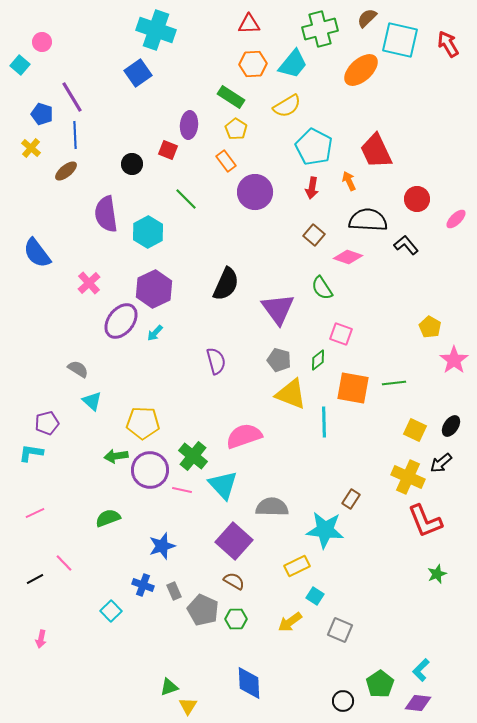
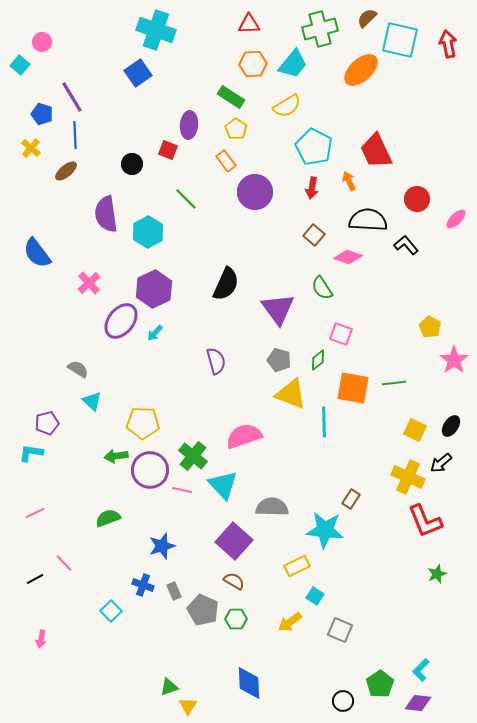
red arrow at (448, 44): rotated 20 degrees clockwise
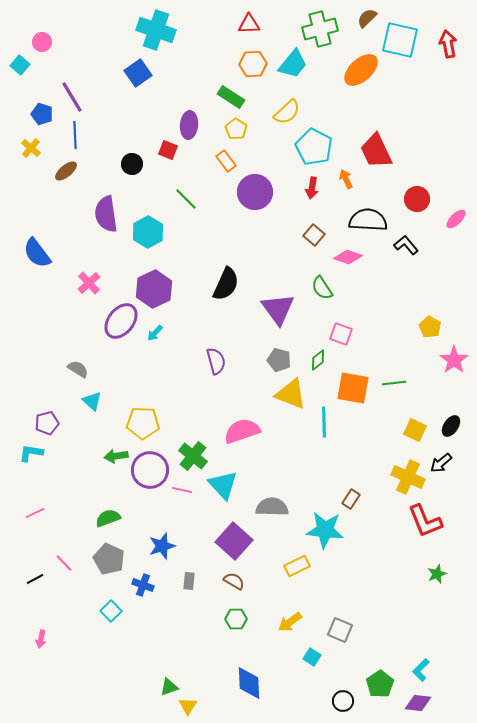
yellow semicircle at (287, 106): moved 6 px down; rotated 12 degrees counterclockwise
orange arrow at (349, 181): moved 3 px left, 2 px up
pink semicircle at (244, 436): moved 2 px left, 5 px up
gray rectangle at (174, 591): moved 15 px right, 10 px up; rotated 30 degrees clockwise
cyan square at (315, 596): moved 3 px left, 61 px down
gray pentagon at (203, 610): moved 94 px left, 51 px up
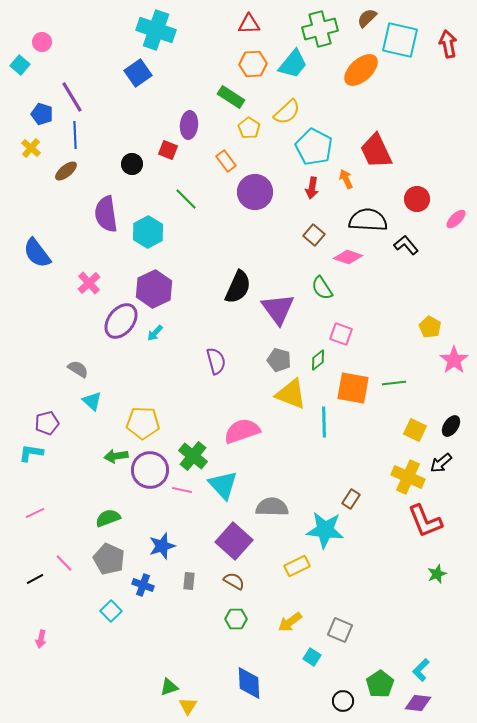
yellow pentagon at (236, 129): moved 13 px right, 1 px up
black semicircle at (226, 284): moved 12 px right, 3 px down
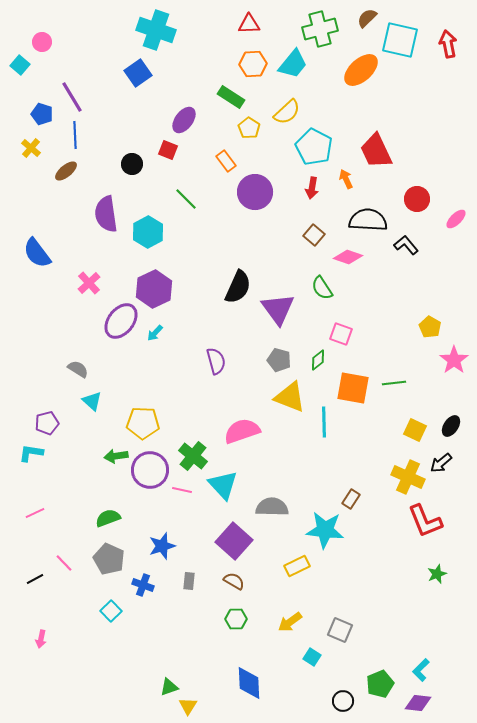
purple ellipse at (189, 125): moved 5 px left, 5 px up; rotated 32 degrees clockwise
yellow triangle at (291, 394): moved 1 px left, 3 px down
green pentagon at (380, 684): rotated 12 degrees clockwise
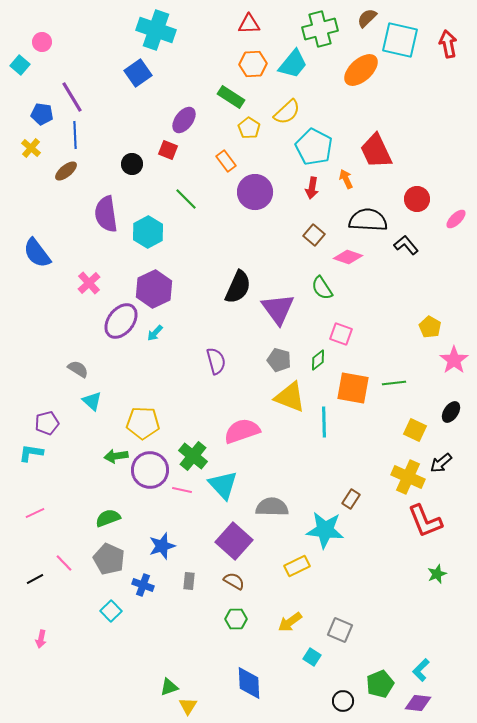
blue pentagon at (42, 114): rotated 10 degrees counterclockwise
black ellipse at (451, 426): moved 14 px up
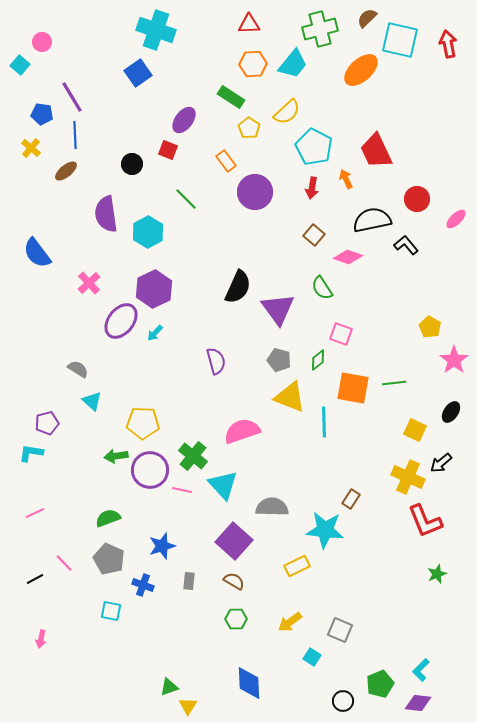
black semicircle at (368, 220): moved 4 px right; rotated 15 degrees counterclockwise
cyan square at (111, 611): rotated 35 degrees counterclockwise
